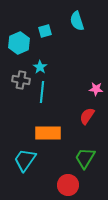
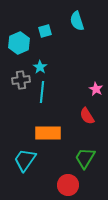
gray cross: rotated 18 degrees counterclockwise
pink star: rotated 24 degrees clockwise
red semicircle: rotated 66 degrees counterclockwise
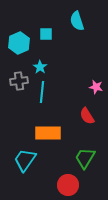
cyan square: moved 1 px right, 3 px down; rotated 16 degrees clockwise
gray cross: moved 2 px left, 1 px down
pink star: moved 2 px up; rotated 16 degrees counterclockwise
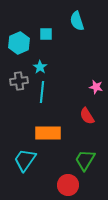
green trapezoid: moved 2 px down
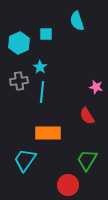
green trapezoid: moved 2 px right
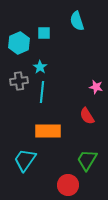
cyan square: moved 2 px left, 1 px up
orange rectangle: moved 2 px up
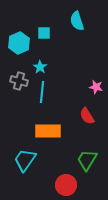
gray cross: rotated 24 degrees clockwise
red circle: moved 2 px left
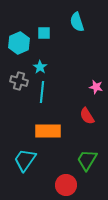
cyan semicircle: moved 1 px down
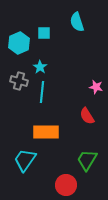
orange rectangle: moved 2 px left, 1 px down
